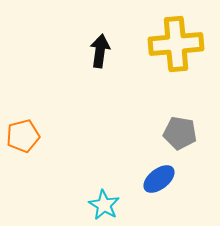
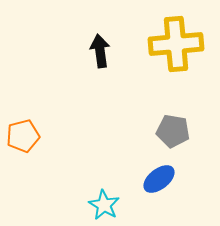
black arrow: rotated 16 degrees counterclockwise
gray pentagon: moved 7 px left, 2 px up
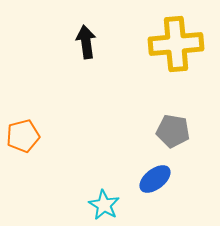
black arrow: moved 14 px left, 9 px up
blue ellipse: moved 4 px left
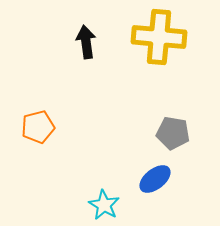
yellow cross: moved 17 px left, 7 px up; rotated 10 degrees clockwise
gray pentagon: moved 2 px down
orange pentagon: moved 15 px right, 9 px up
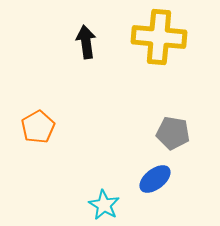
orange pentagon: rotated 16 degrees counterclockwise
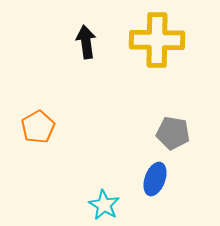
yellow cross: moved 2 px left, 3 px down; rotated 4 degrees counterclockwise
blue ellipse: rotated 32 degrees counterclockwise
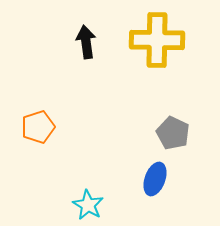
orange pentagon: rotated 12 degrees clockwise
gray pentagon: rotated 16 degrees clockwise
cyan star: moved 16 px left
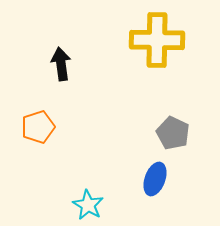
black arrow: moved 25 px left, 22 px down
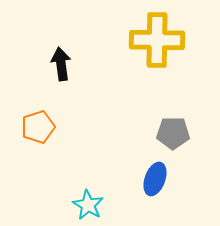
gray pentagon: rotated 24 degrees counterclockwise
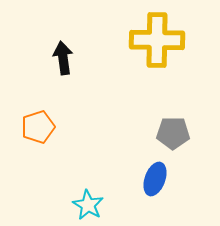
black arrow: moved 2 px right, 6 px up
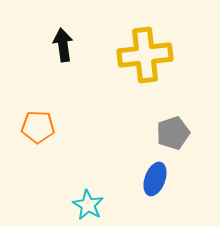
yellow cross: moved 12 px left, 15 px down; rotated 8 degrees counterclockwise
black arrow: moved 13 px up
orange pentagon: rotated 20 degrees clockwise
gray pentagon: rotated 20 degrees counterclockwise
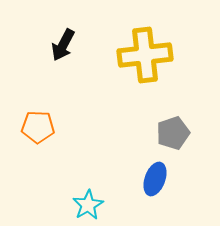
black arrow: rotated 144 degrees counterclockwise
cyan star: rotated 12 degrees clockwise
